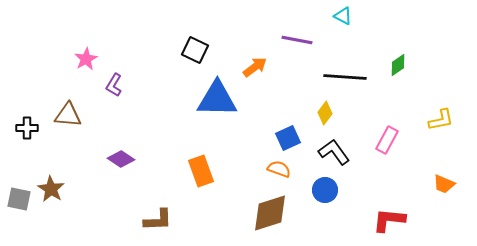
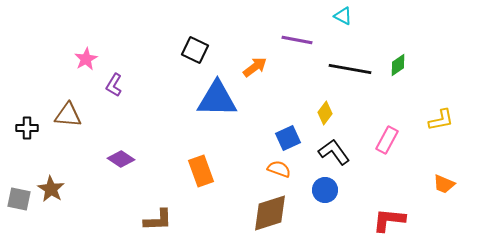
black line: moved 5 px right, 8 px up; rotated 6 degrees clockwise
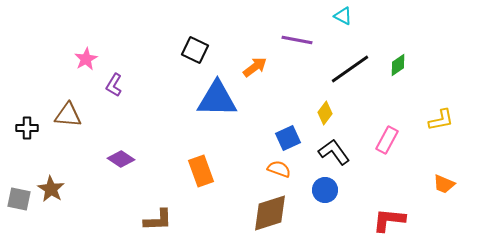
black line: rotated 45 degrees counterclockwise
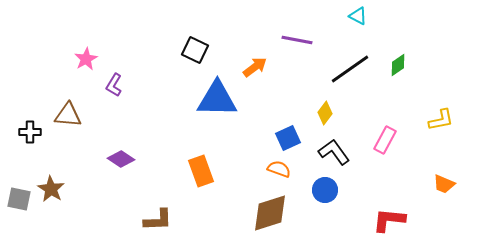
cyan triangle: moved 15 px right
black cross: moved 3 px right, 4 px down
pink rectangle: moved 2 px left
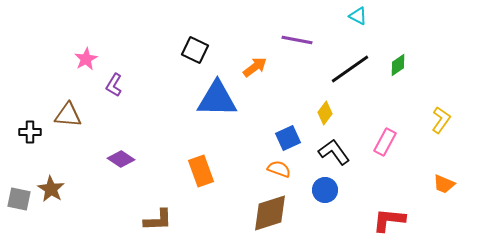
yellow L-shape: rotated 44 degrees counterclockwise
pink rectangle: moved 2 px down
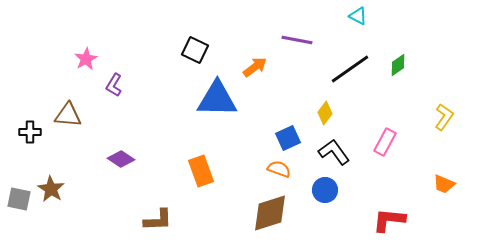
yellow L-shape: moved 3 px right, 3 px up
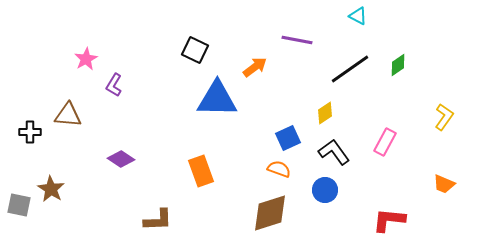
yellow diamond: rotated 20 degrees clockwise
gray square: moved 6 px down
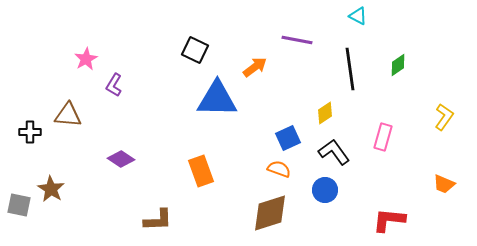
black line: rotated 63 degrees counterclockwise
pink rectangle: moved 2 px left, 5 px up; rotated 12 degrees counterclockwise
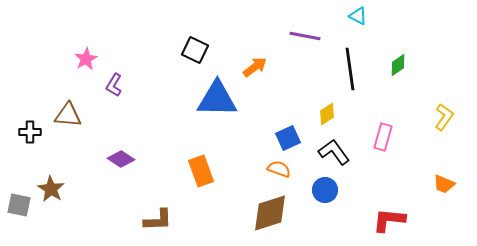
purple line: moved 8 px right, 4 px up
yellow diamond: moved 2 px right, 1 px down
